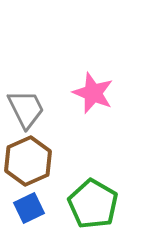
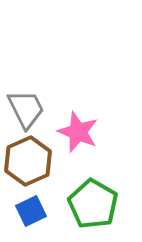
pink star: moved 15 px left, 39 px down
blue square: moved 2 px right, 3 px down
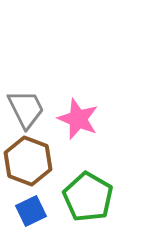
pink star: moved 13 px up
brown hexagon: rotated 15 degrees counterclockwise
green pentagon: moved 5 px left, 7 px up
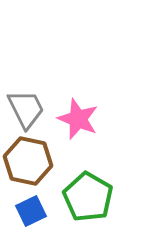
brown hexagon: rotated 9 degrees counterclockwise
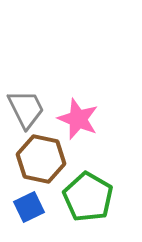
brown hexagon: moved 13 px right, 2 px up
blue square: moved 2 px left, 4 px up
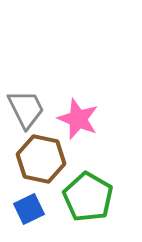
blue square: moved 2 px down
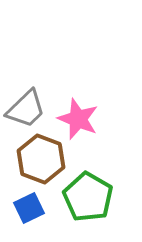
gray trapezoid: rotated 72 degrees clockwise
brown hexagon: rotated 9 degrees clockwise
blue square: moved 1 px up
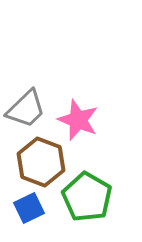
pink star: moved 1 px down
brown hexagon: moved 3 px down
green pentagon: moved 1 px left
